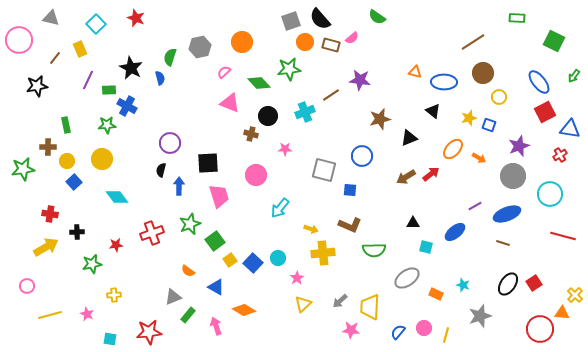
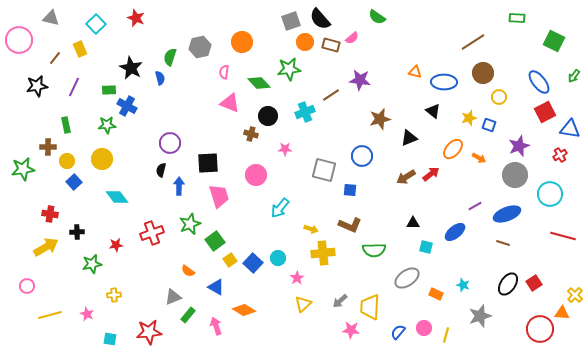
pink semicircle at (224, 72): rotated 40 degrees counterclockwise
purple line at (88, 80): moved 14 px left, 7 px down
gray circle at (513, 176): moved 2 px right, 1 px up
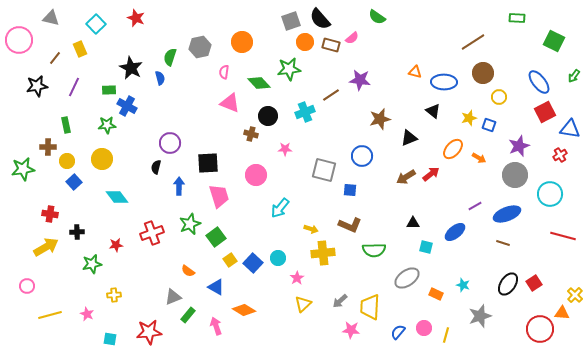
black semicircle at (161, 170): moved 5 px left, 3 px up
green square at (215, 241): moved 1 px right, 4 px up
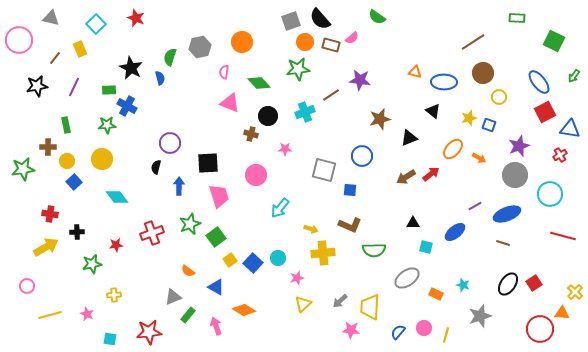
green star at (289, 69): moved 9 px right
pink star at (297, 278): rotated 16 degrees clockwise
yellow cross at (575, 295): moved 3 px up
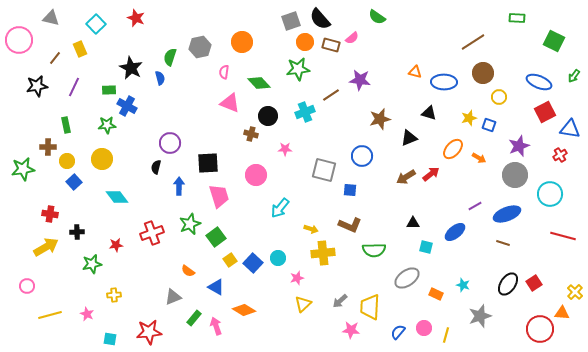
blue ellipse at (539, 82): rotated 30 degrees counterclockwise
black triangle at (433, 111): moved 4 px left, 2 px down; rotated 21 degrees counterclockwise
green rectangle at (188, 315): moved 6 px right, 3 px down
